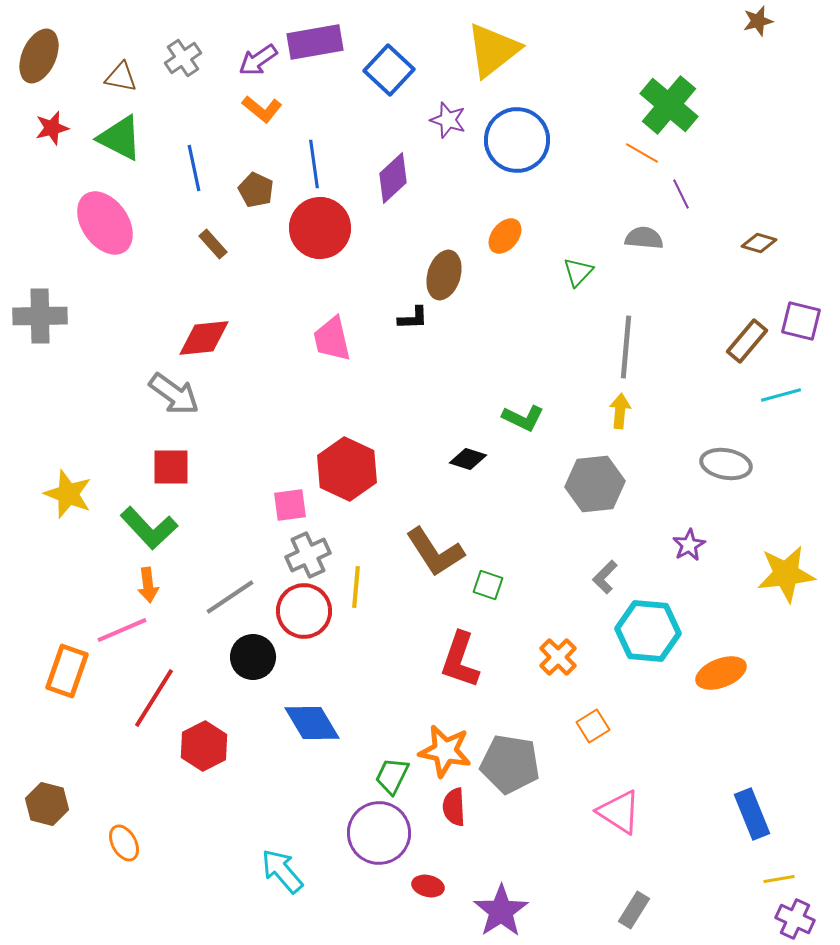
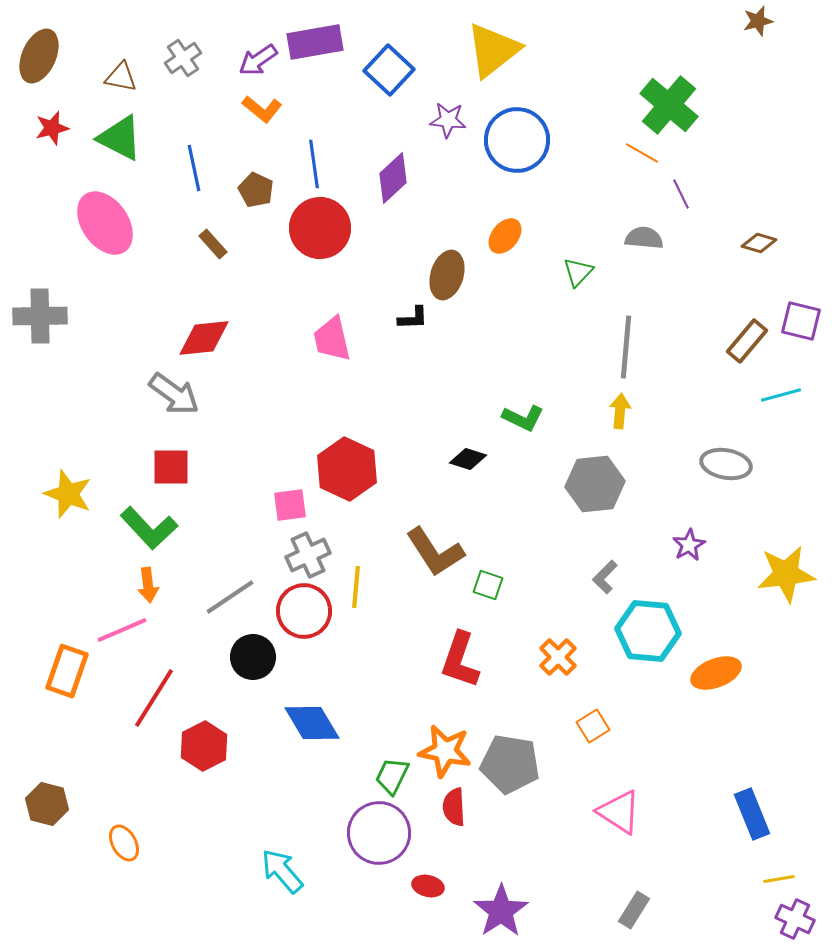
purple star at (448, 120): rotated 12 degrees counterclockwise
brown ellipse at (444, 275): moved 3 px right
orange ellipse at (721, 673): moved 5 px left
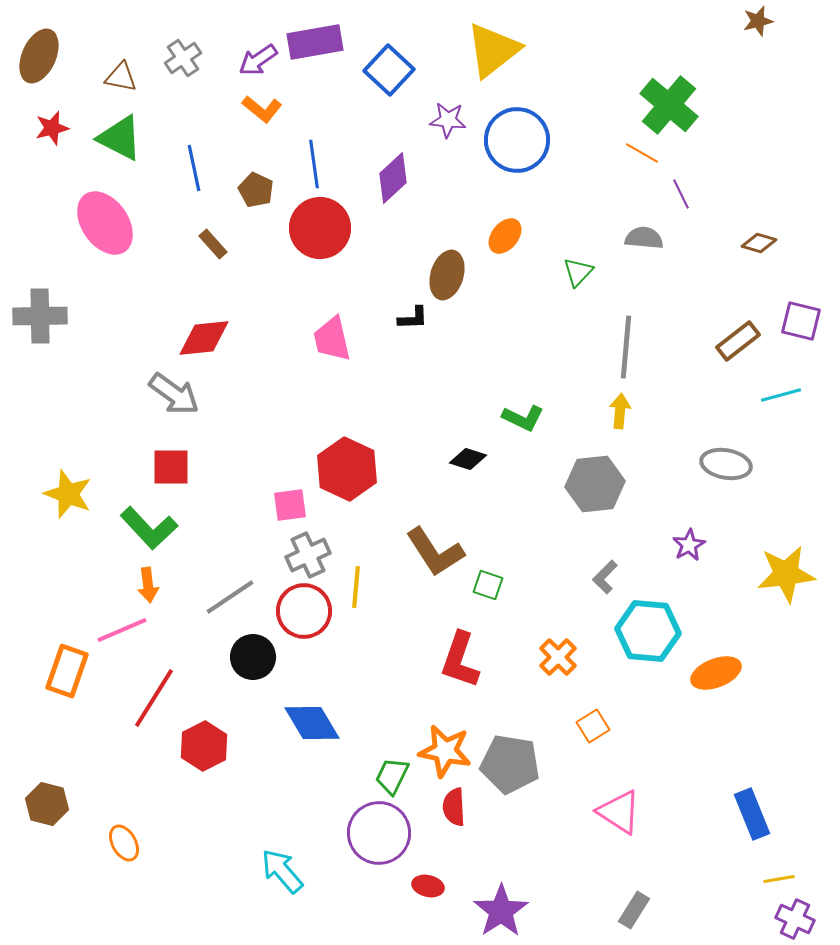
brown rectangle at (747, 341): moved 9 px left; rotated 12 degrees clockwise
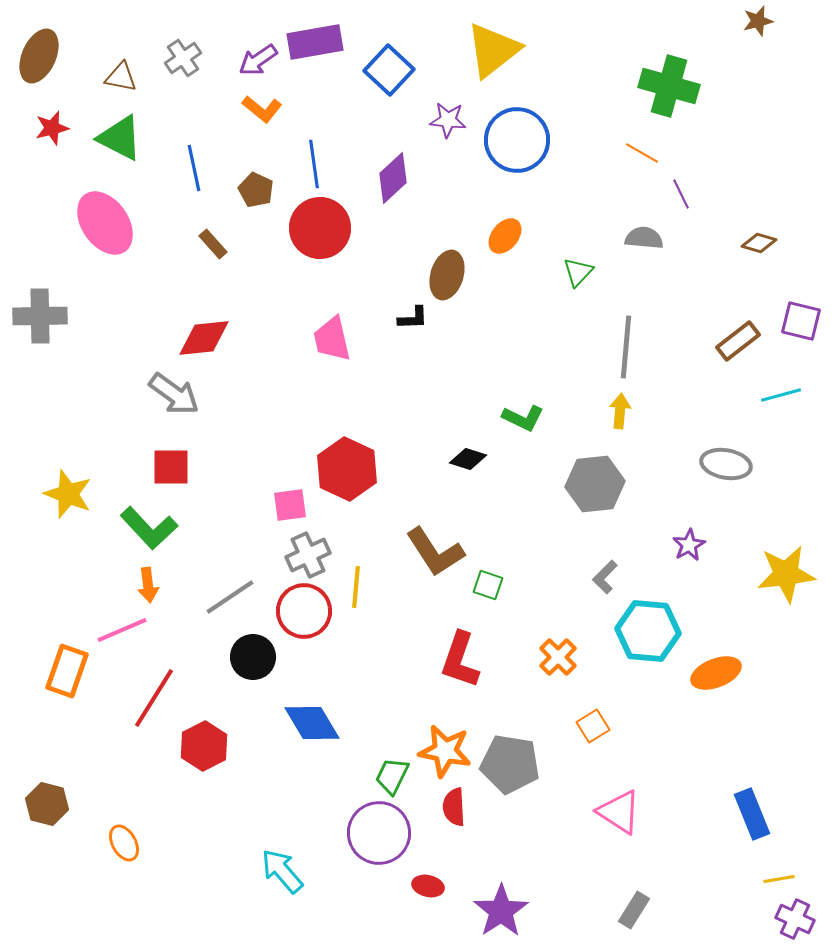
green cross at (669, 105): moved 19 px up; rotated 24 degrees counterclockwise
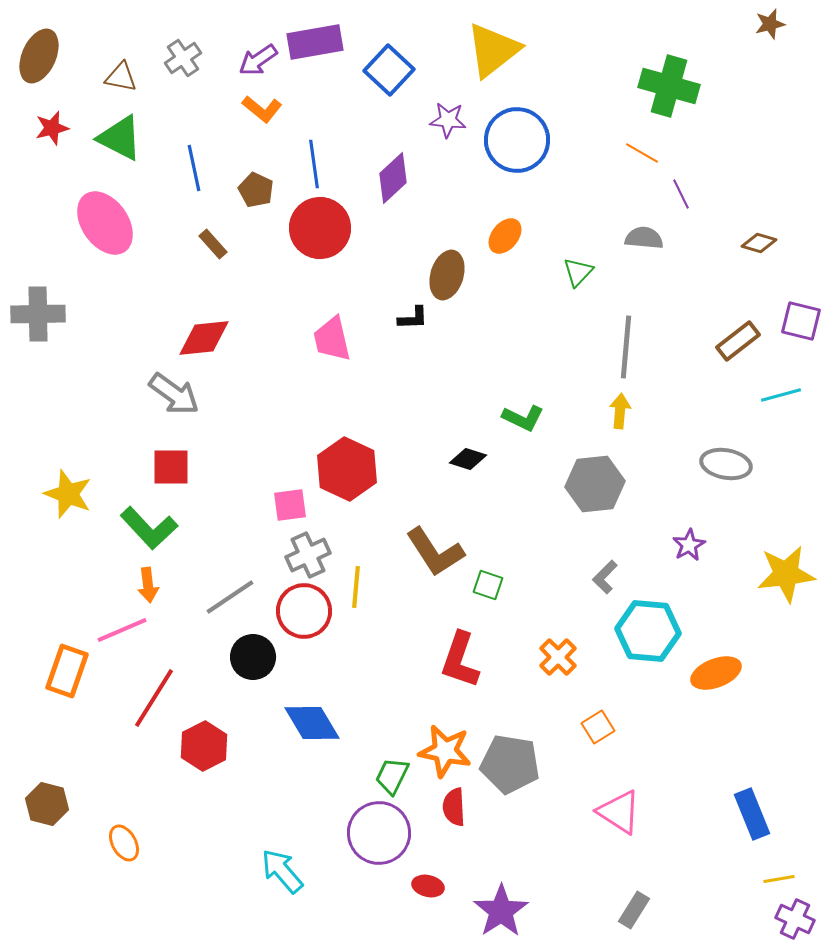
brown star at (758, 21): moved 12 px right, 3 px down
gray cross at (40, 316): moved 2 px left, 2 px up
orange square at (593, 726): moved 5 px right, 1 px down
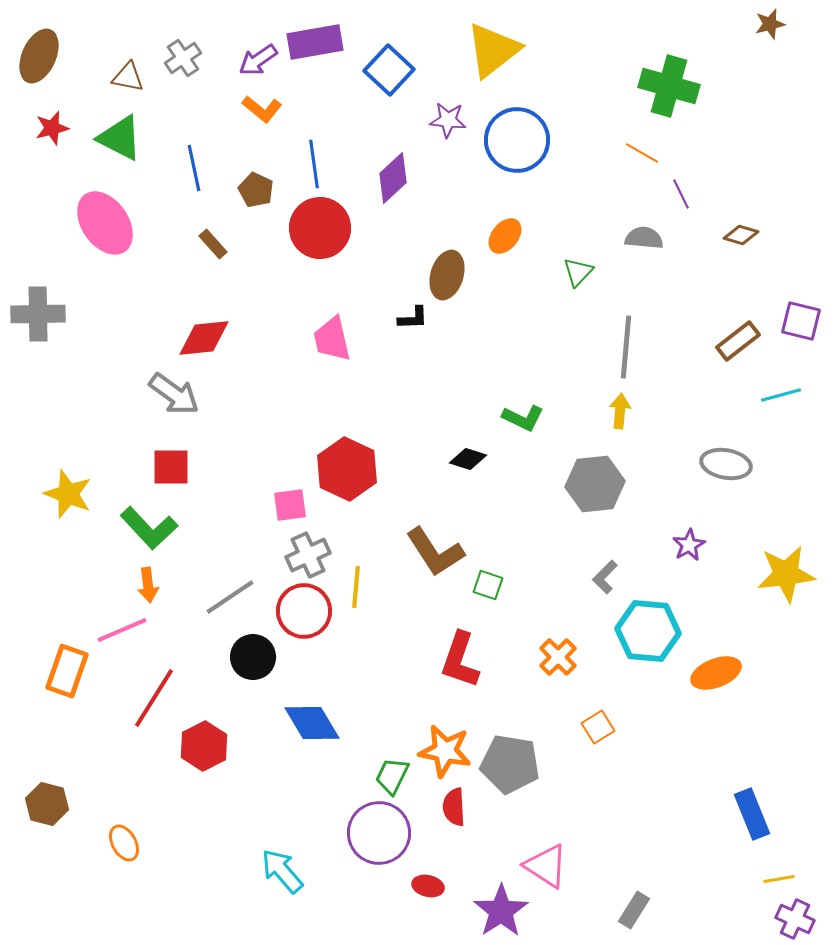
brown triangle at (121, 77): moved 7 px right
brown diamond at (759, 243): moved 18 px left, 8 px up
pink triangle at (619, 812): moved 73 px left, 54 px down
